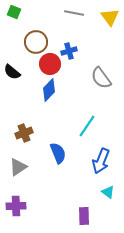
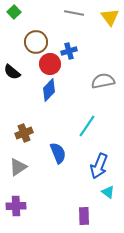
green square: rotated 24 degrees clockwise
gray semicircle: moved 2 px right, 3 px down; rotated 115 degrees clockwise
blue arrow: moved 2 px left, 5 px down
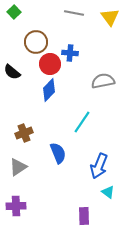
blue cross: moved 1 px right, 2 px down; rotated 21 degrees clockwise
cyan line: moved 5 px left, 4 px up
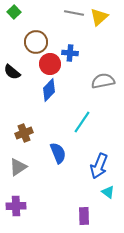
yellow triangle: moved 11 px left; rotated 24 degrees clockwise
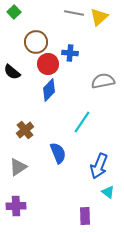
red circle: moved 2 px left
brown cross: moved 1 px right, 3 px up; rotated 18 degrees counterclockwise
purple rectangle: moved 1 px right
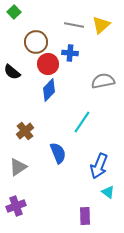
gray line: moved 12 px down
yellow triangle: moved 2 px right, 8 px down
brown cross: moved 1 px down
purple cross: rotated 18 degrees counterclockwise
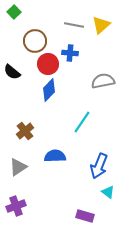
brown circle: moved 1 px left, 1 px up
blue semicircle: moved 3 px left, 3 px down; rotated 70 degrees counterclockwise
purple rectangle: rotated 72 degrees counterclockwise
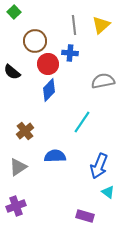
gray line: rotated 72 degrees clockwise
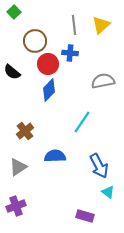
blue arrow: rotated 50 degrees counterclockwise
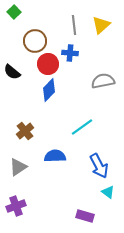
cyan line: moved 5 px down; rotated 20 degrees clockwise
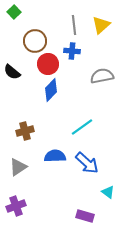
blue cross: moved 2 px right, 2 px up
gray semicircle: moved 1 px left, 5 px up
blue diamond: moved 2 px right
brown cross: rotated 24 degrees clockwise
blue arrow: moved 12 px left, 3 px up; rotated 20 degrees counterclockwise
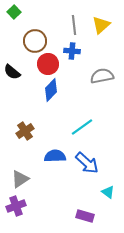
brown cross: rotated 18 degrees counterclockwise
gray triangle: moved 2 px right, 12 px down
